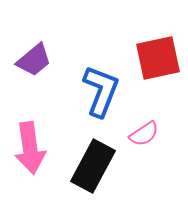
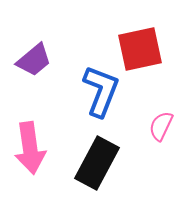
red square: moved 18 px left, 9 px up
pink semicircle: moved 17 px right, 8 px up; rotated 148 degrees clockwise
black rectangle: moved 4 px right, 3 px up
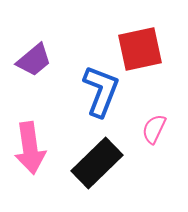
pink semicircle: moved 7 px left, 3 px down
black rectangle: rotated 18 degrees clockwise
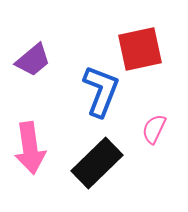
purple trapezoid: moved 1 px left
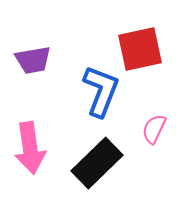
purple trapezoid: rotated 30 degrees clockwise
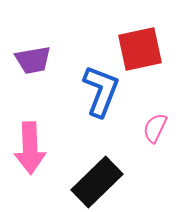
pink semicircle: moved 1 px right, 1 px up
pink arrow: rotated 6 degrees clockwise
black rectangle: moved 19 px down
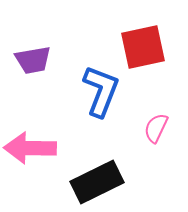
red square: moved 3 px right, 2 px up
pink semicircle: moved 1 px right
pink arrow: rotated 93 degrees clockwise
black rectangle: rotated 18 degrees clockwise
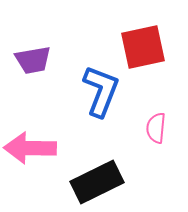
pink semicircle: rotated 20 degrees counterclockwise
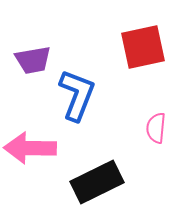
blue L-shape: moved 24 px left, 4 px down
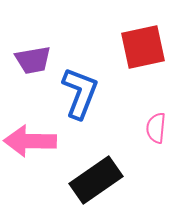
blue L-shape: moved 3 px right, 2 px up
pink arrow: moved 7 px up
black rectangle: moved 1 px left, 2 px up; rotated 9 degrees counterclockwise
